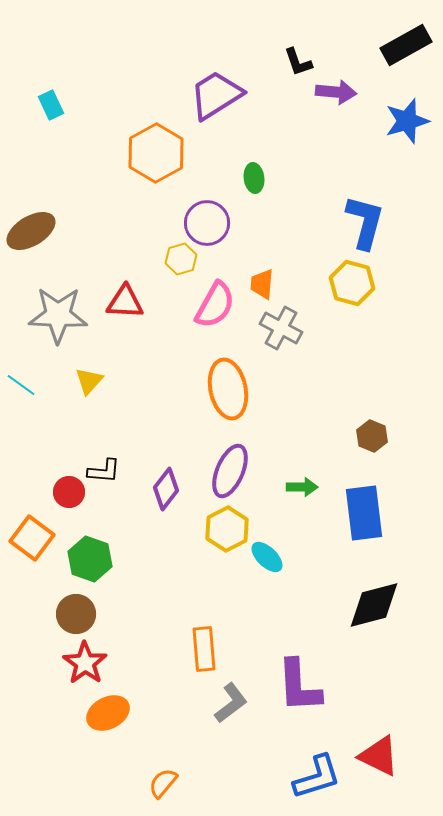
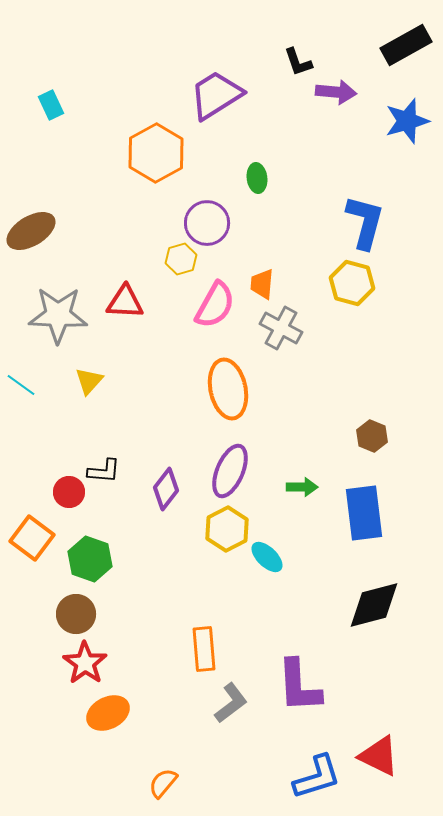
green ellipse at (254, 178): moved 3 px right
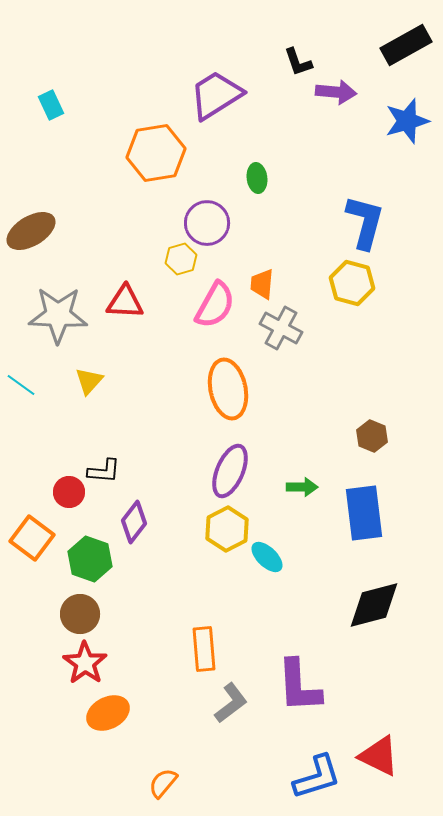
orange hexagon at (156, 153): rotated 20 degrees clockwise
purple diamond at (166, 489): moved 32 px left, 33 px down
brown circle at (76, 614): moved 4 px right
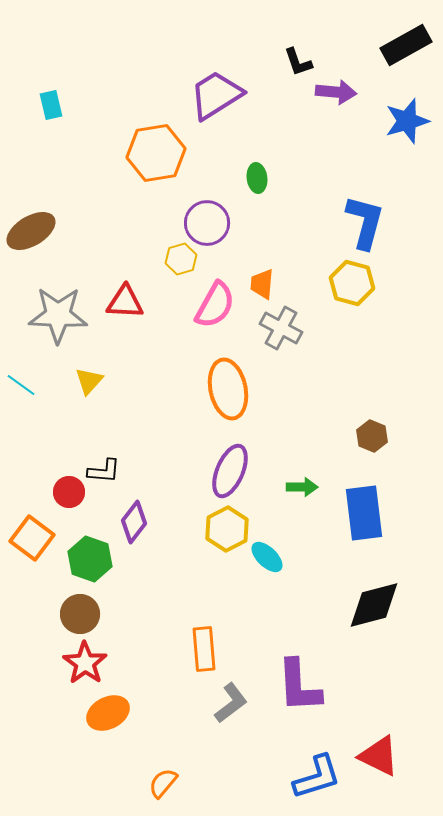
cyan rectangle at (51, 105): rotated 12 degrees clockwise
